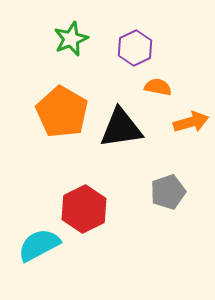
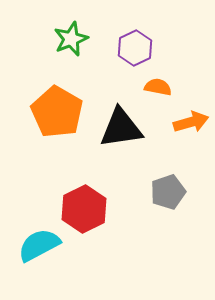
orange pentagon: moved 5 px left
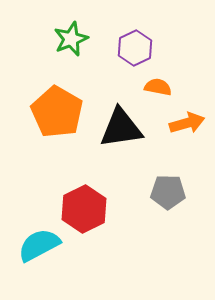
orange arrow: moved 4 px left, 1 px down
gray pentagon: rotated 20 degrees clockwise
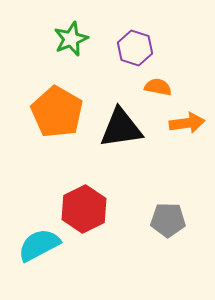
purple hexagon: rotated 16 degrees counterclockwise
orange arrow: rotated 8 degrees clockwise
gray pentagon: moved 28 px down
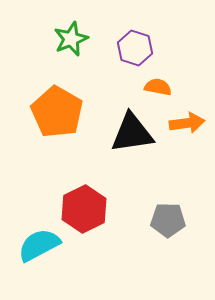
black triangle: moved 11 px right, 5 px down
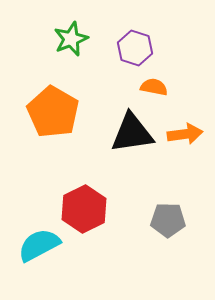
orange semicircle: moved 4 px left
orange pentagon: moved 4 px left
orange arrow: moved 2 px left, 11 px down
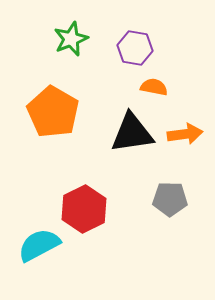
purple hexagon: rotated 8 degrees counterclockwise
gray pentagon: moved 2 px right, 21 px up
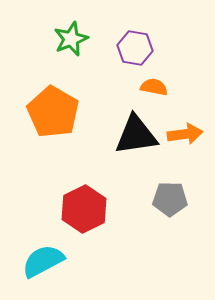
black triangle: moved 4 px right, 2 px down
cyan semicircle: moved 4 px right, 16 px down
